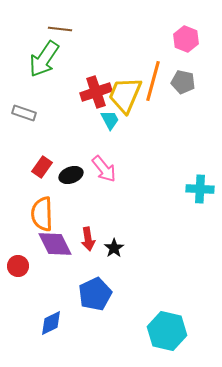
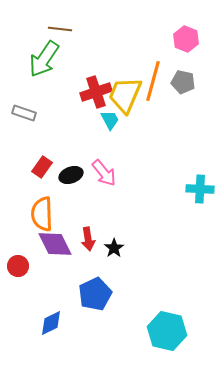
pink arrow: moved 4 px down
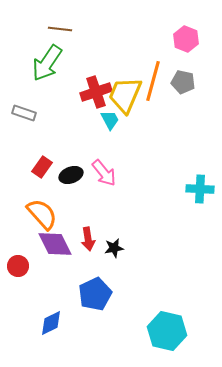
green arrow: moved 3 px right, 4 px down
orange semicircle: rotated 140 degrees clockwise
black star: rotated 24 degrees clockwise
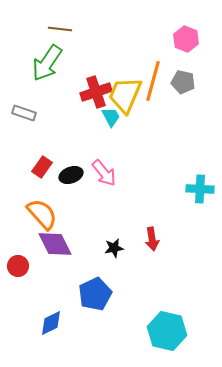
cyan trapezoid: moved 1 px right, 3 px up
red arrow: moved 64 px right
